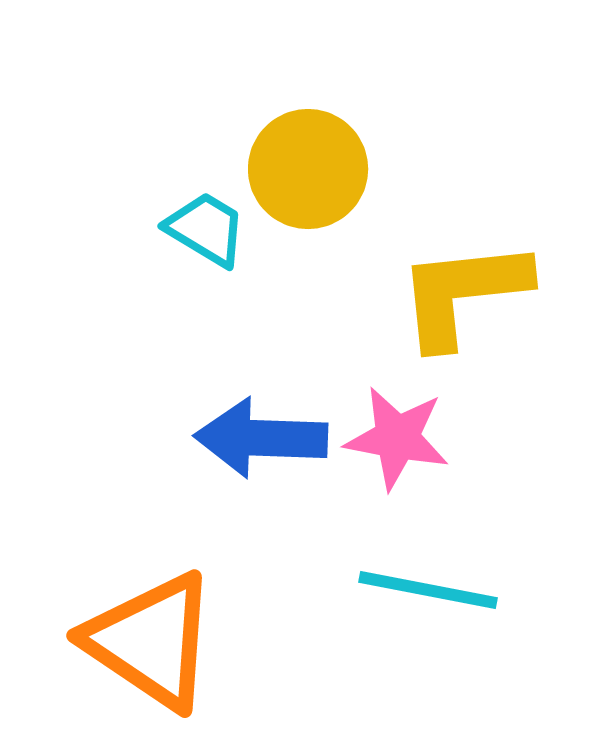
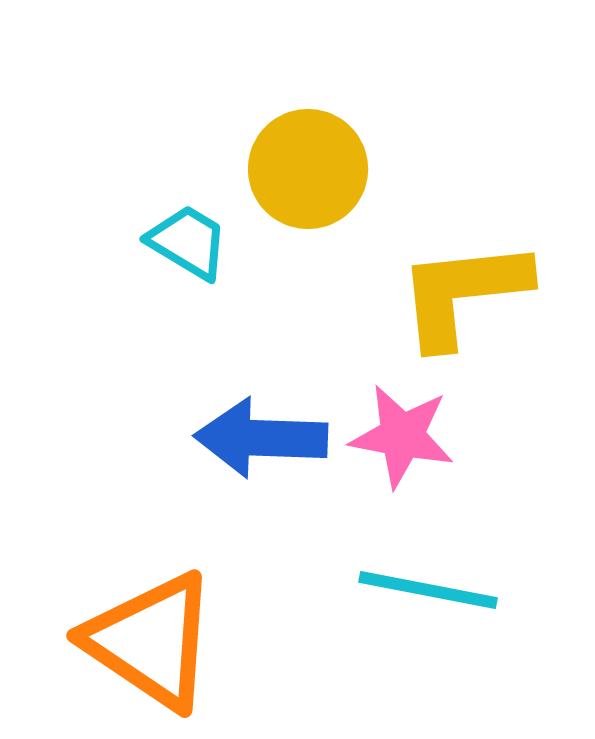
cyan trapezoid: moved 18 px left, 13 px down
pink star: moved 5 px right, 2 px up
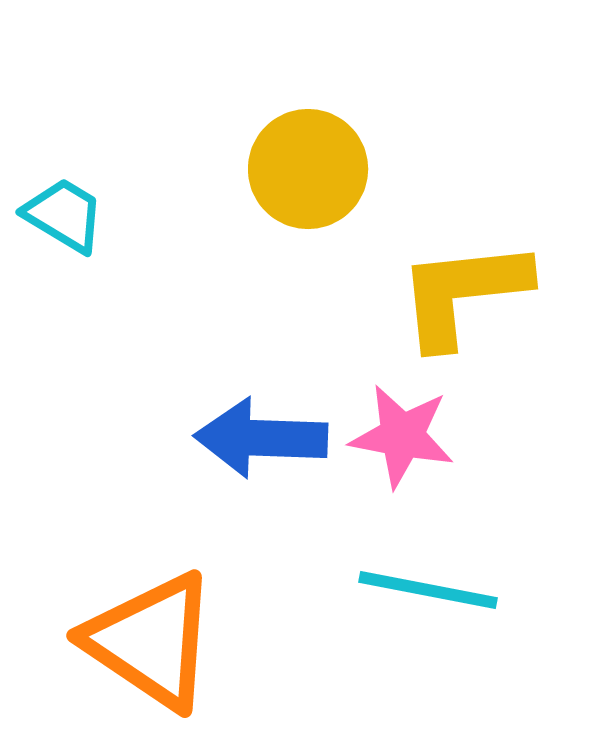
cyan trapezoid: moved 124 px left, 27 px up
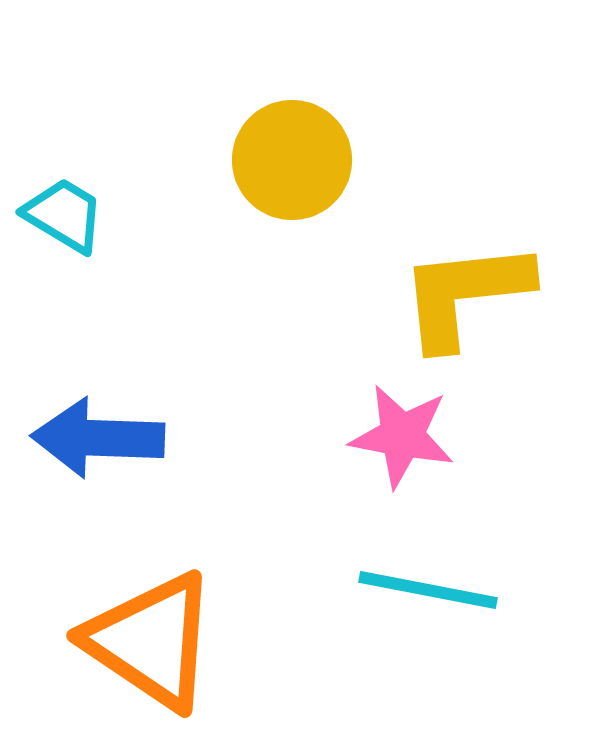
yellow circle: moved 16 px left, 9 px up
yellow L-shape: moved 2 px right, 1 px down
blue arrow: moved 163 px left
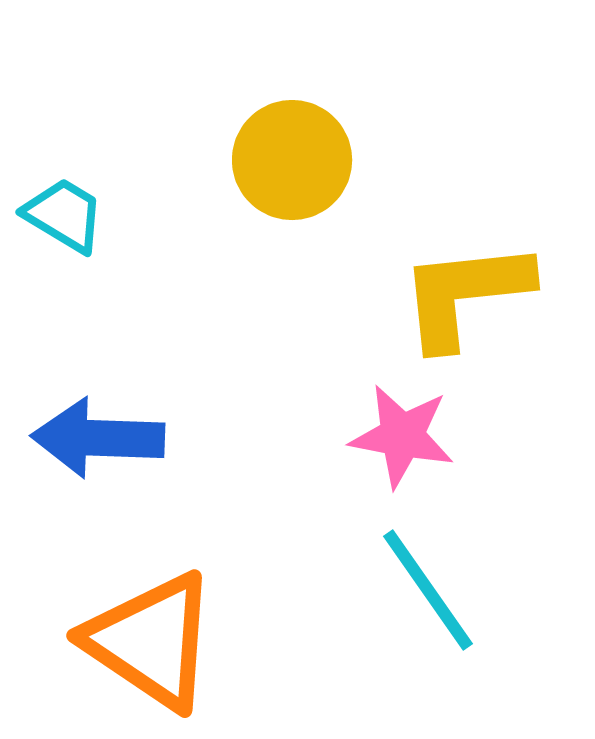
cyan line: rotated 44 degrees clockwise
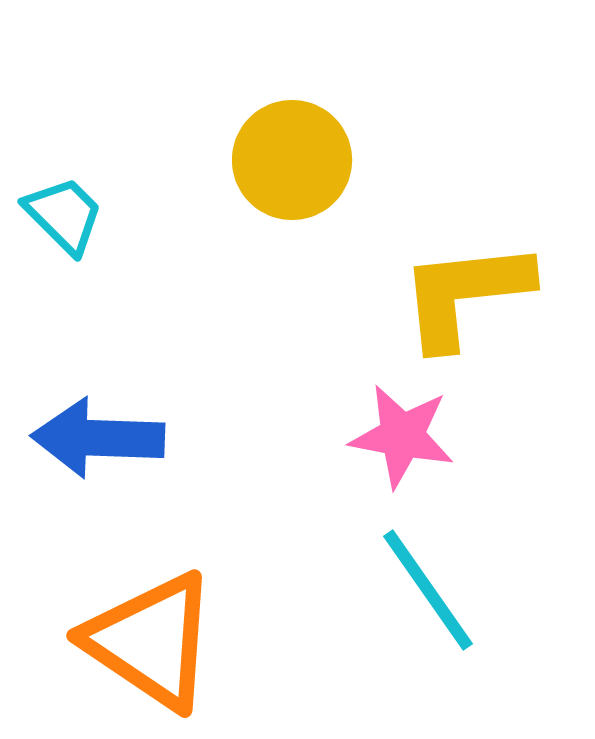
cyan trapezoid: rotated 14 degrees clockwise
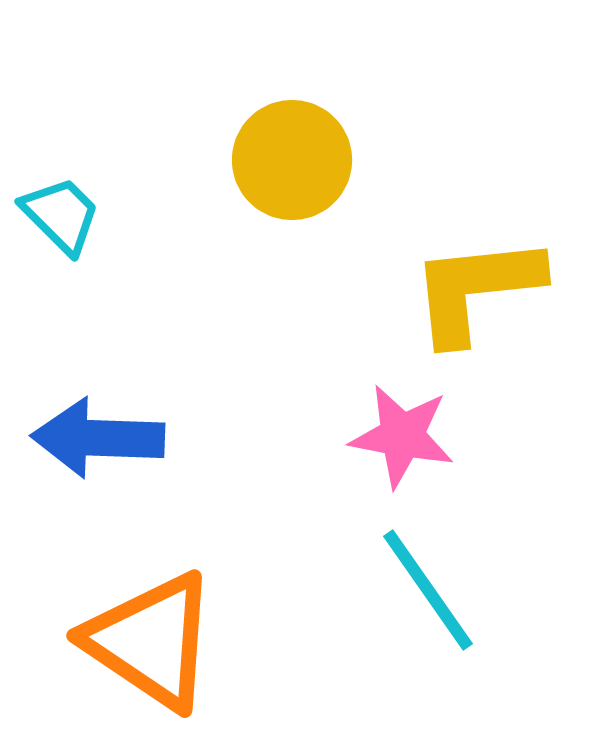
cyan trapezoid: moved 3 px left
yellow L-shape: moved 11 px right, 5 px up
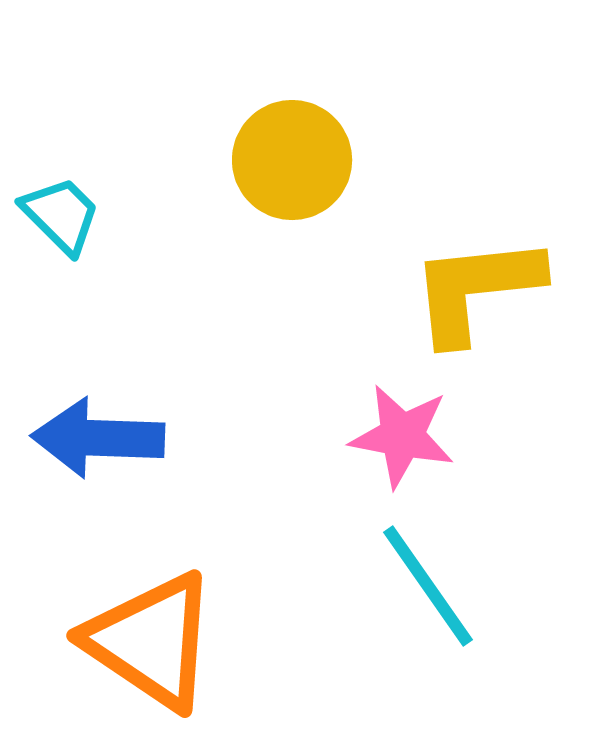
cyan line: moved 4 px up
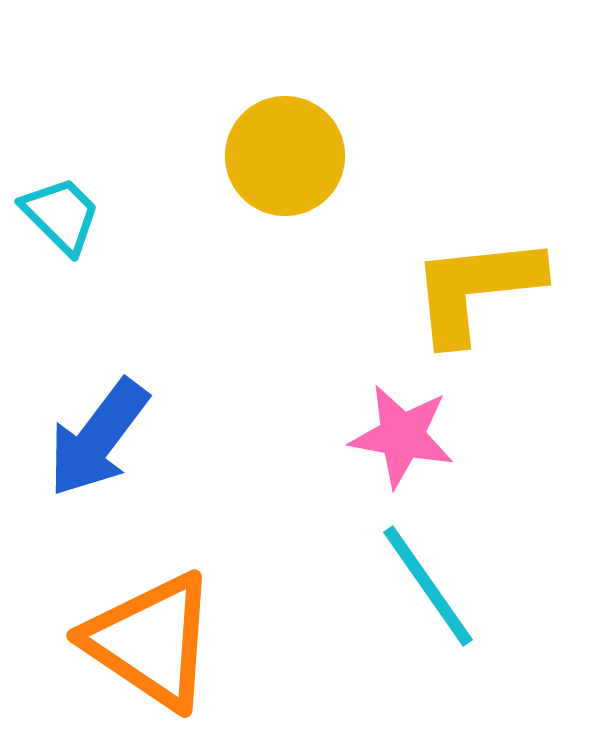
yellow circle: moved 7 px left, 4 px up
blue arrow: rotated 55 degrees counterclockwise
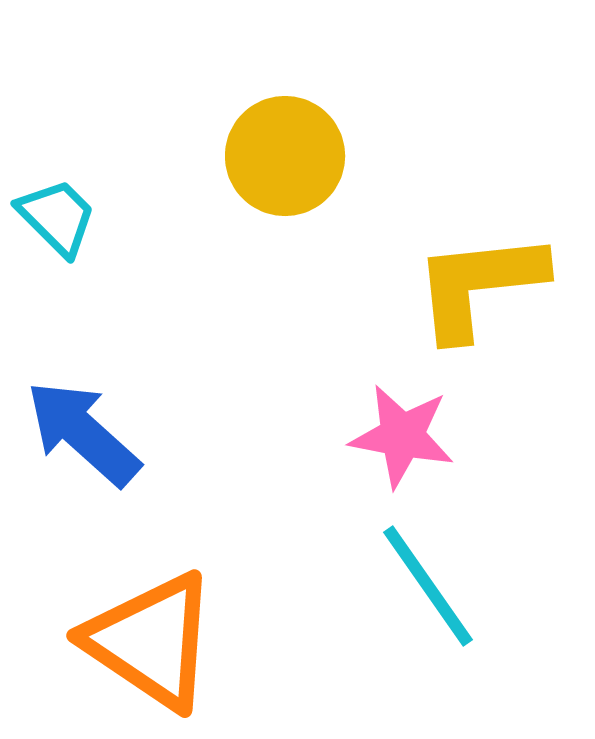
cyan trapezoid: moved 4 px left, 2 px down
yellow L-shape: moved 3 px right, 4 px up
blue arrow: moved 15 px left, 5 px up; rotated 95 degrees clockwise
